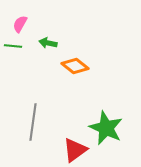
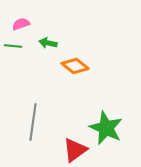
pink semicircle: moved 1 px right; rotated 42 degrees clockwise
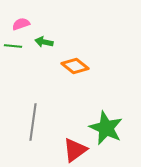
green arrow: moved 4 px left, 1 px up
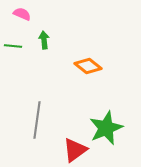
pink semicircle: moved 1 px right, 10 px up; rotated 42 degrees clockwise
green arrow: moved 2 px up; rotated 72 degrees clockwise
orange diamond: moved 13 px right
gray line: moved 4 px right, 2 px up
green star: rotated 24 degrees clockwise
